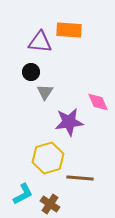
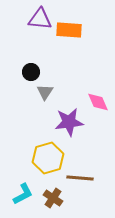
purple triangle: moved 23 px up
brown cross: moved 3 px right, 6 px up
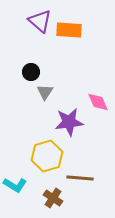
purple triangle: moved 2 px down; rotated 35 degrees clockwise
yellow hexagon: moved 1 px left, 2 px up
cyan L-shape: moved 8 px left, 9 px up; rotated 60 degrees clockwise
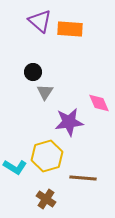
orange rectangle: moved 1 px right, 1 px up
black circle: moved 2 px right
pink diamond: moved 1 px right, 1 px down
brown line: moved 3 px right
cyan L-shape: moved 18 px up
brown cross: moved 7 px left, 1 px down
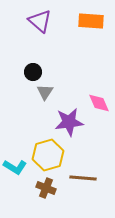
orange rectangle: moved 21 px right, 8 px up
yellow hexagon: moved 1 px right, 1 px up
brown cross: moved 11 px up; rotated 12 degrees counterclockwise
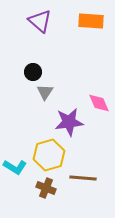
yellow hexagon: moved 1 px right
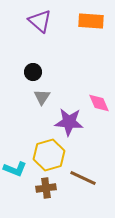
gray triangle: moved 3 px left, 5 px down
purple star: rotated 12 degrees clockwise
cyan L-shape: moved 2 px down; rotated 10 degrees counterclockwise
brown line: rotated 20 degrees clockwise
brown cross: rotated 30 degrees counterclockwise
